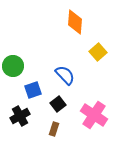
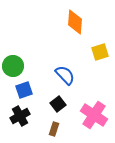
yellow square: moved 2 px right; rotated 24 degrees clockwise
blue square: moved 9 px left
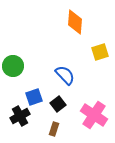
blue square: moved 10 px right, 7 px down
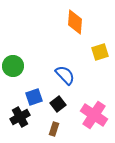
black cross: moved 1 px down
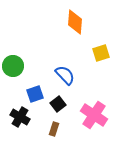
yellow square: moved 1 px right, 1 px down
blue square: moved 1 px right, 3 px up
black cross: rotated 30 degrees counterclockwise
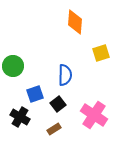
blue semicircle: rotated 45 degrees clockwise
brown rectangle: rotated 40 degrees clockwise
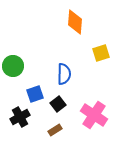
blue semicircle: moved 1 px left, 1 px up
black cross: rotated 30 degrees clockwise
brown rectangle: moved 1 px right, 1 px down
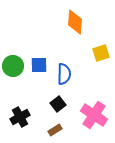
blue square: moved 4 px right, 29 px up; rotated 18 degrees clockwise
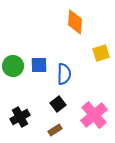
pink cross: rotated 16 degrees clockwise
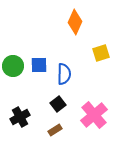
orange diamond: rotated 20 degrees clockwise
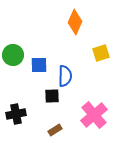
green circle: moved 11 px up
blue semicircle: moved 1 px right, 2 px down
black square: moved 6 px left, 8 px up; rotated 35 degrees clockwise
black cross: moved 4 px left, 3 px up; rotated 18 degrees clockwise
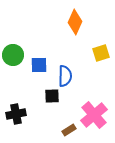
brown rectangle: moved 14 px right
